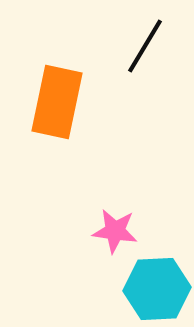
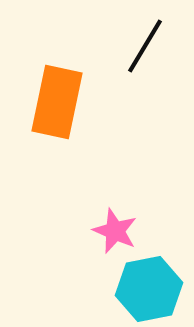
pink star: rotated 15 degrees clockwise
cyan hexagon: moved 8 px left; rotated 8 degrees counterclockwise
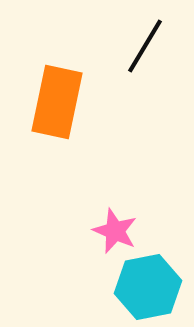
cyan hexagon: moved 1 px left, 2 px up
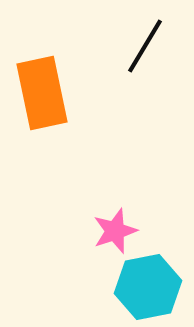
orange rectangle: moved 15 px left, 9 px up; rotated 24 degrees counterclockwise
pink star: rotated 30 degrees clockwise
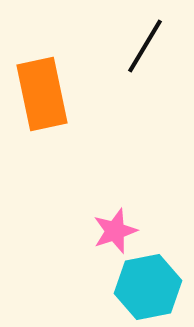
orange rectangle: moved 1 px down
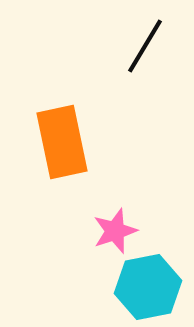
orange rectangle: moved 20 px right, 48 px down
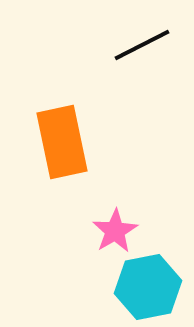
black line: moved 3 px left, 1 px up; rotated 32 degrees clockwise
pink star: rotated 12 degrees counterclockwise
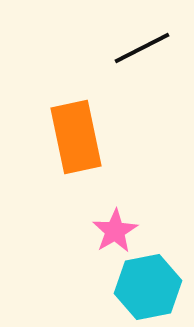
black line: moved 3 px down
orange rectangle: moved 14 px right, 5 px up
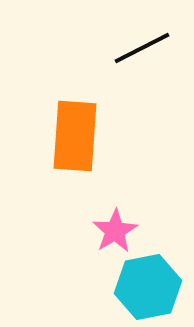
orange rectangle: moved 1 px left, 1 px up; rotated 16 degrees clockwise
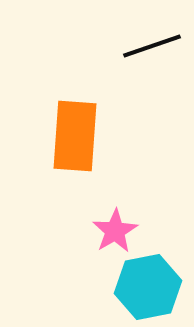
black line: moved 10 px right, 2 px up; rotated 8 degrees clockwise
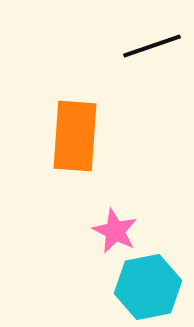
pink star: rotated 15 degrees counterclockwise
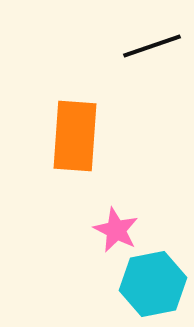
pink star: moved 1 px right, 1 px up
cyan hexagon: moved 5 px right, 3 px up
